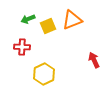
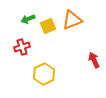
red cross: rotated 21 degrees counterclockwise
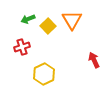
orange triangle: rotated 40 degrees counterclockwise
yellow square: rotated 21 degrees counterclockwise
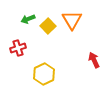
red cross: moved 4 px left, 1 px down
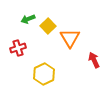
orange triangle: moved 2 px left, 18 px down
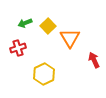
green arrow: moved 3 px left, 4 px down
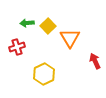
green arrow: moved 2 px right; rotated 16 degrees clockwise
red cross: moved 1 px left, 1 px up
red arrow: moved 1 px right, 1 px down
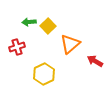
green arrow: moved 2 px right, 1 px up
orange triangle: moved 6 px down; rotated 20 degrees clockwise
red arrow: rotated 35 degrees counterclockwise
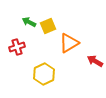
green arrow: rotated 32 degrees clockwise
yellow square: rotated 21 degrees clockwise
orange triangle: moved 1 px left, 1 px up; rotated 10 degrees clockwise
